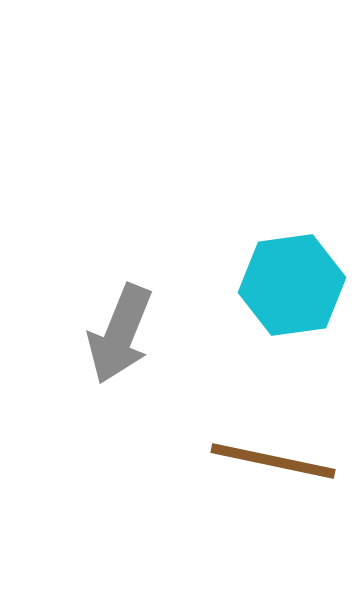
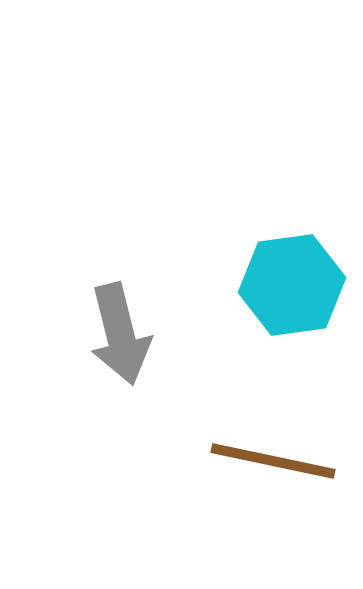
gray arrow: rotated 36 degrees counterclockwise
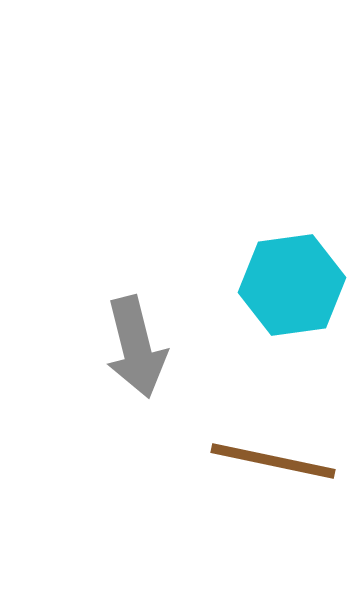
gray arrow: moved 16 px right, 13 px down
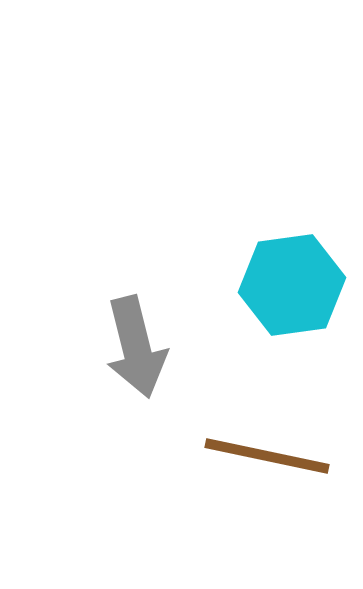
brown line: moved 6 px left, 5 px up
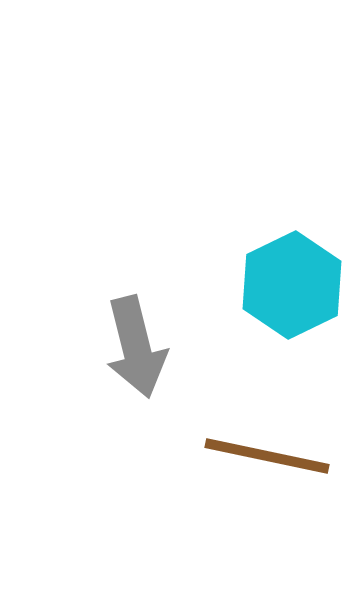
cyan hexagon: rotated 18 degrees counterclockwise
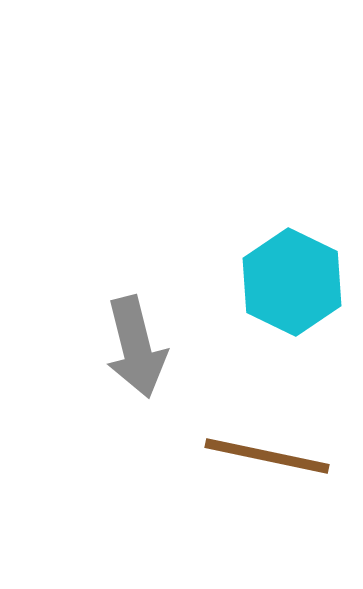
cyan hexagon: moved 3 px up; rotated 8 degrees counterclockwise
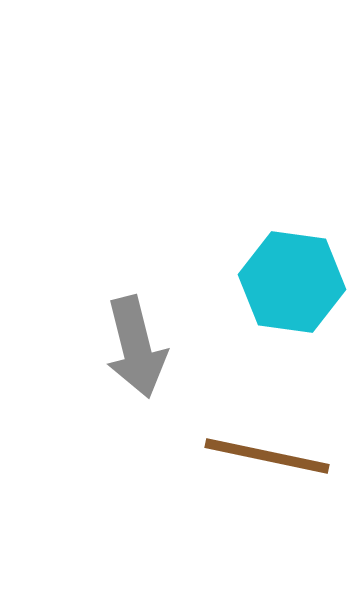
cyan hexagon: rotated 18 degrees counterclockwise
